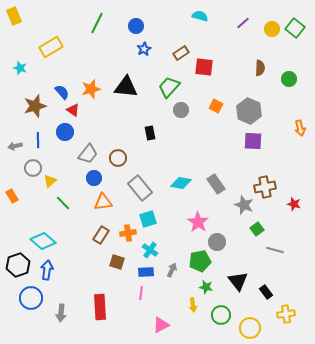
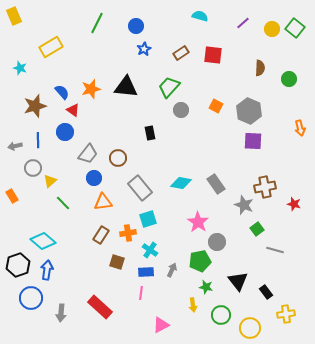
red square at (204, 67): moved 9 px right, 12 px up
red rectangle at (100, 307): rotated 45 degrees counterclockwise
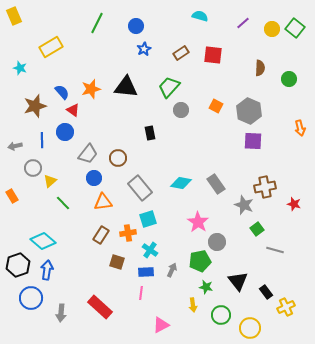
blue line at (38, 140): moved 4 px right
yellow cross at (286, 314): moved 7 px up; rotated 18 degrees counterclockwise
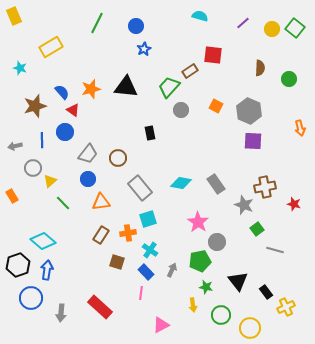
brown rectangle at (181, 53): moved 9 px right, 18 px down
blue circle at (94, 178): moved 6 px left, 1 px down
orange triangle at (103, 202): moved 2 px left
blue rectangle at (146, 272): rotated 49 degrees clockwise
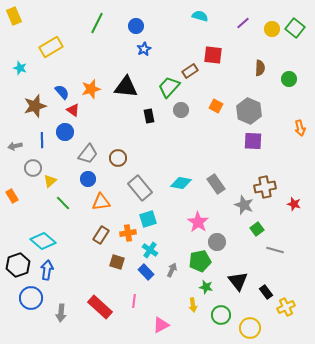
black rectangle at (150, 133): moved 1 px left, 17 px up
pink line at (141, 293): moved 7 px left, 8 px down
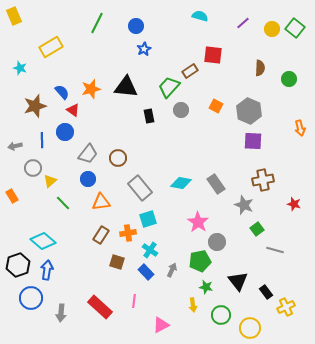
brown cross at (265, 187): moved 2 px left, 7 px up
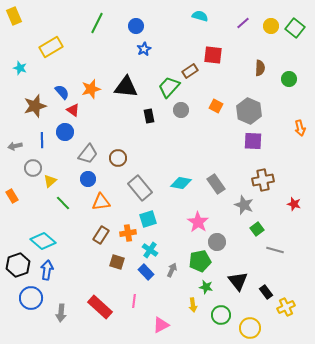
yellow circle at (272, 29): moved 1 px left, 3 px up
